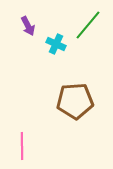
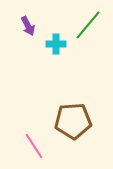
cyan cross: rotated 24 degrees counterclockwise
brown pentagon: moved 2 px left, 20 px down
pink line: moved 12 px right; rotated 32 degrees counterclockwise
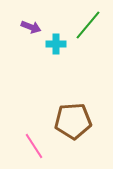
purple arrow: moved 3 px right, 1 px down; rotated 42 degrees counterclockwise
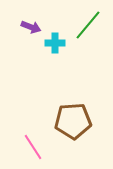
cyan cross: moved 1 px left, 1 px up
pink line: moved 1 px left, 1 px down
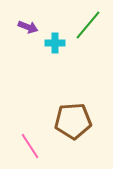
purple arrow: moved 3 px left
pink line: moved 3 px left, 1 px up
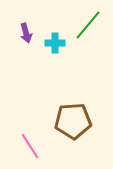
purple arrow: moved 2 px left, 6 px down; rotated 54 degrees clockwise
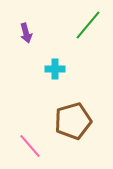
cyan cross: moved 26 px down
brown pentagon: rotated 12 degrees counterclockwise
pink line: rotated 8 degrees counterclockwise
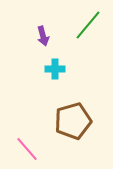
purple arrow: moved 17 px right, 3 px down
pink line: moved 3 px left, 3 px down
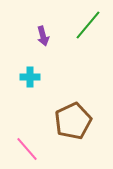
cyan cross: moved 25 px left, 8 px down
brown pentagon: rotated 9 degrees counterclockwise
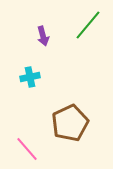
cyan cross: rotated 12 degrees counterclockwise
brown pentagon: moved 3 px left, 2 px down
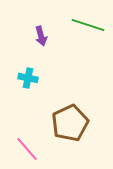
green line: rotated 68 degrees clockwise
purple arrow: moved 2 px left
cyan cross: moved 2 px left, 1 px down; rotated 24 degrees clockwise
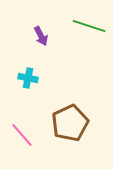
green line: moved 1 px right, 1 px down
purple arrow: rotated 12 degrees counterclockwise
pink line: moved 5 px left, 14 px up
